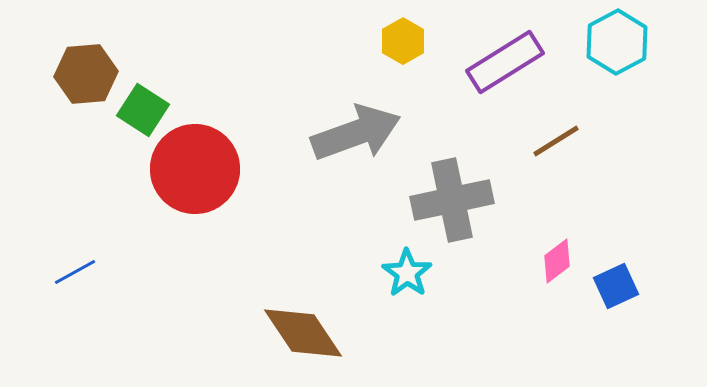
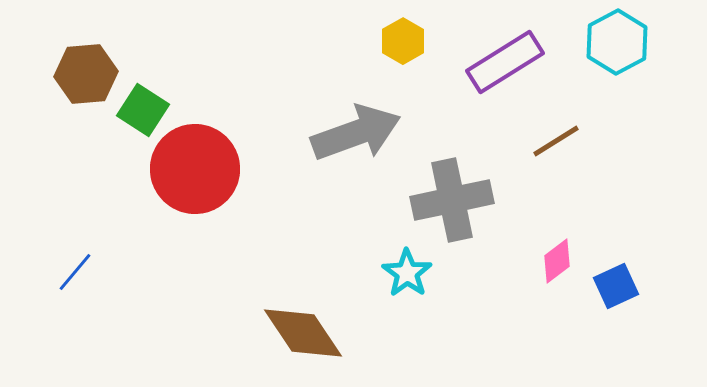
blue line: rotated 21 degrees counterclockwise
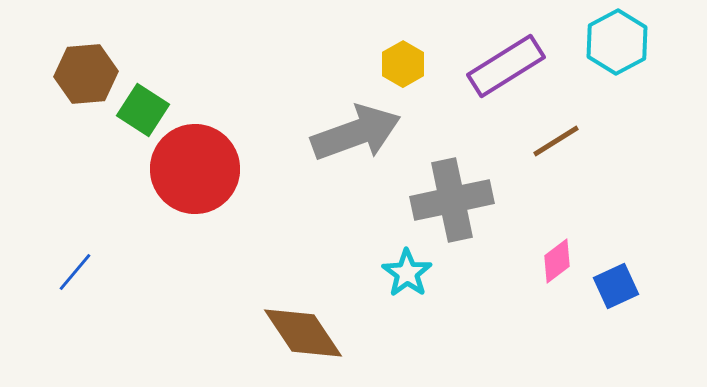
yellow hexagon: moved 23 px down
purple rectangle: moved 1 px right, 4 px down
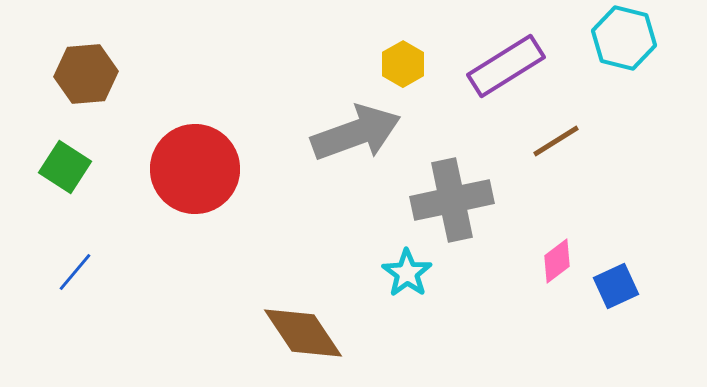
cyan hexagon: moved 7 px right, 4 px up; rotated 18 degrees counterclockwise
green square: moved 78 px left, 57 px down
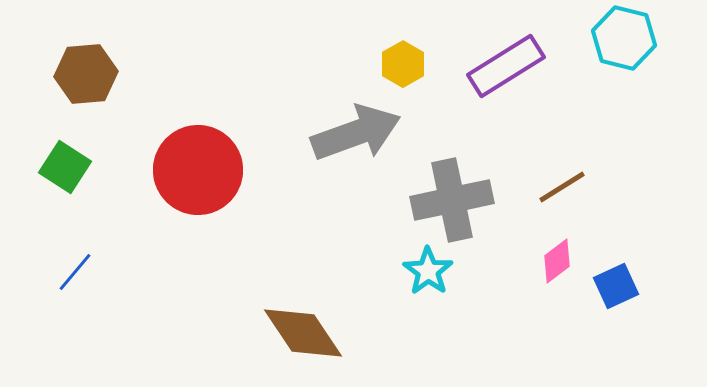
brown line: moved 6 px right, 46 px down
red circle: moved 3 px right, 1 px down
cyan star: moved 21 px right, 2 px up
